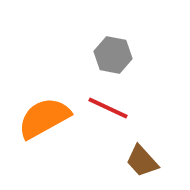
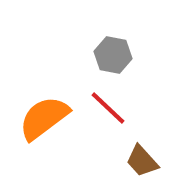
red line: rotated 18 degrees clockwise
orange semicircle: rotated 8 degrees counterclockwise
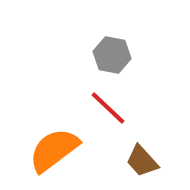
gray hexagon: moved 1 px left
orange semicircle: moved 10 px right, 32 px down
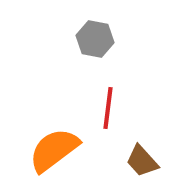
gray hexagon: moved 17 px left, 16 px up
red line: rotated 54 degrees clockwise
